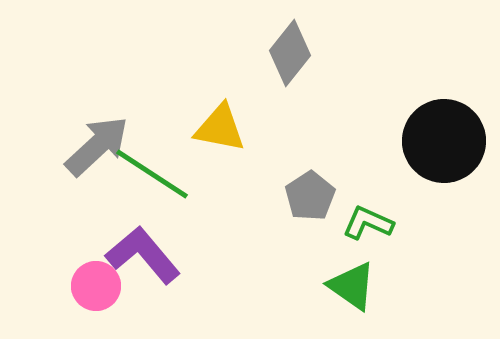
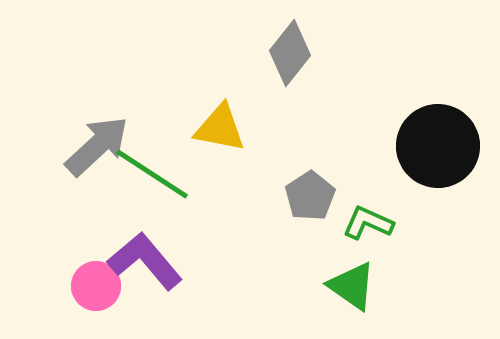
black circle: moved 6 px left, 5 px down
purple L-shape: moved 2 px right, 6 px down
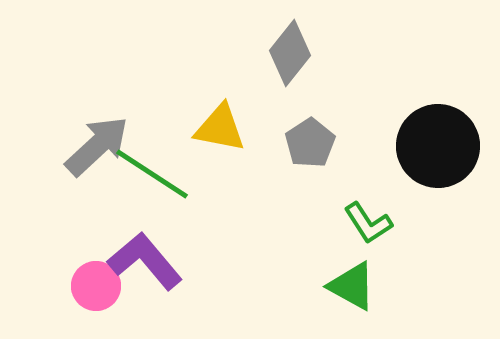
gray pentagon: moved 53 px up
green L-shape: rotated 147 degrees counterclockwise
green triangle: rotated 6 degrees counterclockwise
